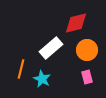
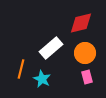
red diamond: moved 5 px right
orange circle: moved 2 px left, 3 px down
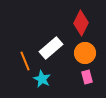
red diamond: rotated 50 degrees counterclockwise
orange line: moved 4 px right, 8 px up; rotated 36 degrees counterclockwise
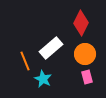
orange circle: moved 1 px down
cyan star: moved 1 px right
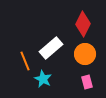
red diamond: moved 2 px right, 1 px down
pink rectangle: moved 5 px down
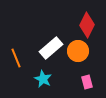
red diamond: moved 4 px right, 1 px down
orange circle: moved 7 px left, 3 px up
orange line: moved 9 px left, 3 px up
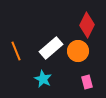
orange line: moved 7 px up
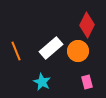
cyan star: moved 1 px left, 3 px down
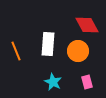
red diamond: rotated 55 degrees counterclockwise
white rectangle: moved 3 px left, 4 px up; rotated 45 degrees counterclockwise
cyan star: moved 11 px right
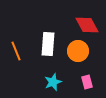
cyan star: rotated 24 degrees clockwise
